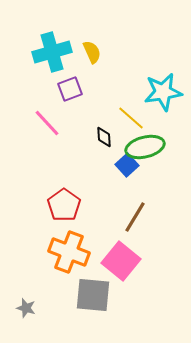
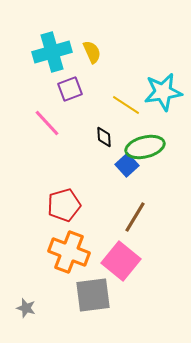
yellow line: moved 5 px left, 13 px up; rotated 8 degrees counterclockwise
red pentagon: rotated 20 degrees clockwise
gray square: rotated 12 degrees counterclockwise
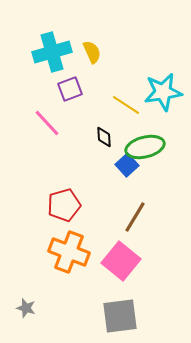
gray square: moved 27 px right, 21 px down
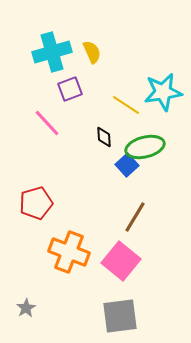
red pentagon: moved 28 px left, 2 px up
gray star: rotated 24 degrees clockwise
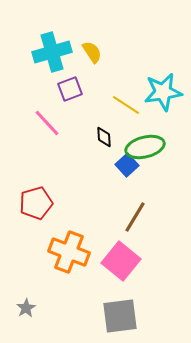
yellow semicircle: rotated 10 degrees counterclockwise
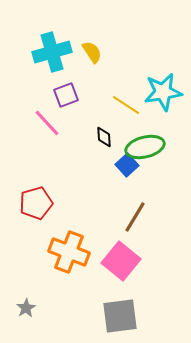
purple square: moved 4 px left, 6 px down
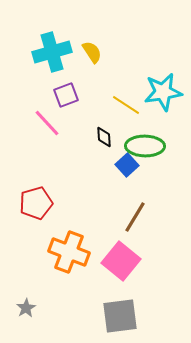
green ellipse: moved 1 px up; rotated 15 degrees clockwise
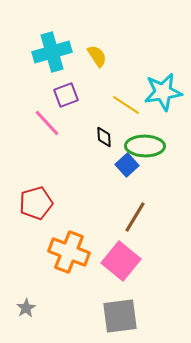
yellow semicircle: moved 5 px right, 4 px down
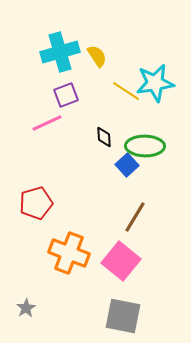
cyan cross: moved 8 px right
cyan star: moved 8 px left, 9 px up
yellow line: moved 14 px up
pink line: rotated 72 degrees counterclockwise
orange cross: moved 1 px down
gray square: moved 3 px right; rotated 18 degrees clockwise
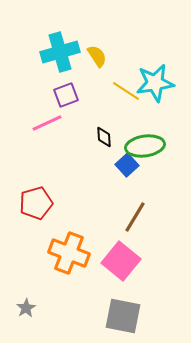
green ellipse: rotated 9 degrees counterclockwise
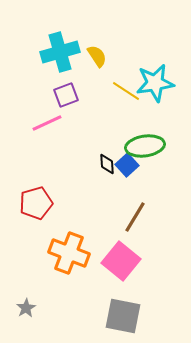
black diamond: moved 3 px right, 27 px down
